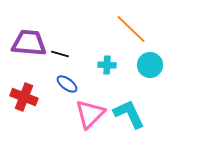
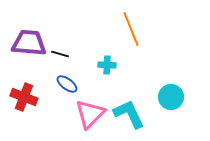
orange line: rotated 24 degrees clockwise
cyan circle: moved 21 px right, 32 px down
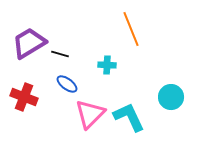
purple trapezoid: rotated 36 degrees counterclockwise
cyan L-shape: moved 3 px down
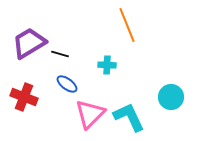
orange line: moved 4 px left, 4 px up
